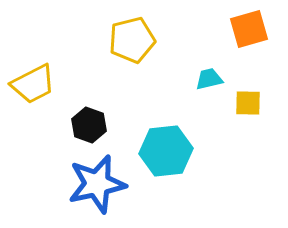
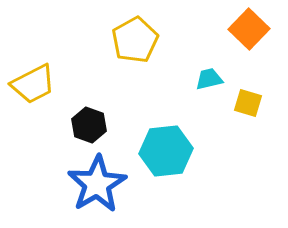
orange square: rotated 30 degrees counterclockwise
yellow pentagon: moved 3 px right; rotated 15 degrees counterclockwise
yellow square: rotated 16 degrees clockwise
blue star: rotated 18 degrees counterclockwise
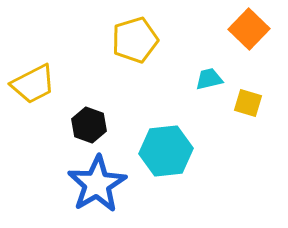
yellow pentagon: rotated 12 degrees clockwise
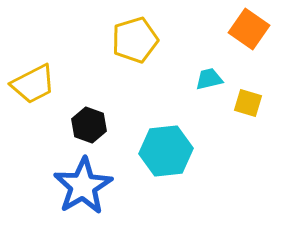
orange square: rotated 9 degrees counterclockwise
blue star: moved 14 px left, 2 px down
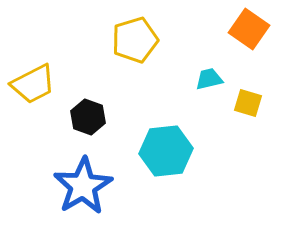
black hexagon: moved 1 px left, 8 px up
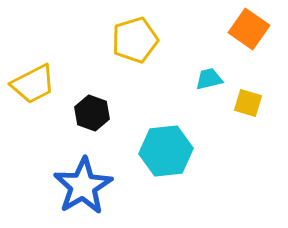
black hexagon: moved 4 px right, 4 px up
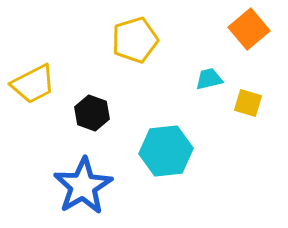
orange square: rotated 15 degrees clockwise
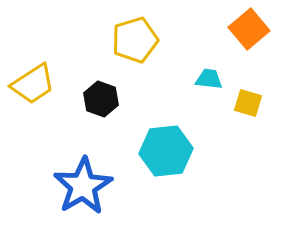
cyan trapezoid: rotated 20 degrees clockwise
yellow trapezoid: rotated 6 degrees counterclockwise
black hexagon: moved 9 px right, 14 px up
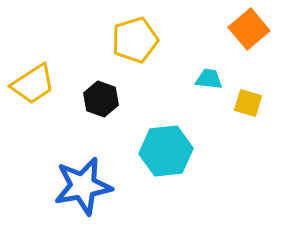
blue star: rotated 20 degrees clockwise
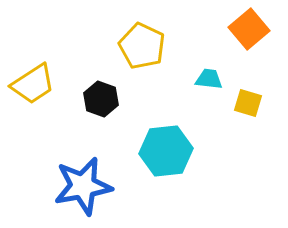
yellow pentagon: moved 7 px right, 6 px down; rotated 30 degrees counterclockwise
